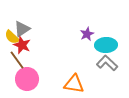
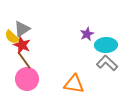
brown line: moved 7 px right
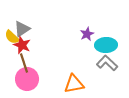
brown line: moved 3 px down; rotated 18 degrees clockwise
orange triangle: rotated 20 degrees counterclockwise
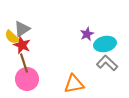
cyan ellipse: moved 1 px left, 1 px up; rotated 10 degrees counterclockwise
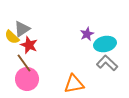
red star: moved 7 px right
brown line: rotated 18 degrees counterclockwise
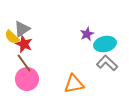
red star: moved 5 px left, 1 px up
